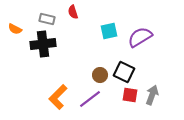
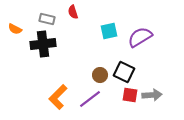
gray arrow: rotated 66 degrees clockwise
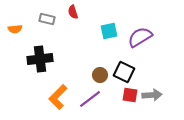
orange semicircle: rotated 32 degrees counterclockwise
black cross: moved 3 px left, 15 px down
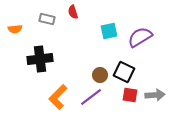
gray arrow: moved 3 px right
purple line: moved 1 px right, 2 px up
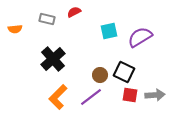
red semicircle: moved 1 px right; rotated 80 degrees clockwise
black cross: moved 13 px right; rotated 35 degrees counterclockwise
